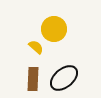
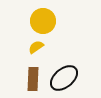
yellow circle: moved 11 px left, 8 px up
yellow semicircle: rotated 77 degrees counterclockwise
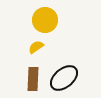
yellow circle: moved 2 px right, 1 px up
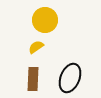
black ellipse: moved 6 px right; rotated 28 degrees counterclockwise
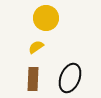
yellow circle: moved 1 px right, 2 px up
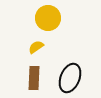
yellow circle: moved 2 px right
brown rectangle: moved 1 px right, 1 px up
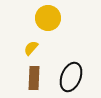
yellow semicircle: moved 5 px left, 1 px down; rotated 14 degrees counterclockwise
black ellipse: moved 1 px right, 1 px up
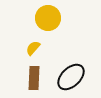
yellow semicircle: moved 2 px right
black ellipse: rotated 24 degrees clockwise
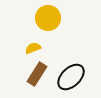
yellow semicircle: rotated 28 degrees clockwise
brown rectangle: moved 3 px right, 4 px up; rotated 30 degrees clockwise
